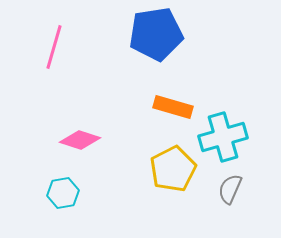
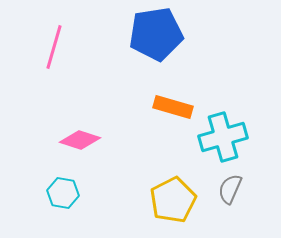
yellow pentagon: moved 31 px down
cyan hexagon: rotated 20 degrees clockwise
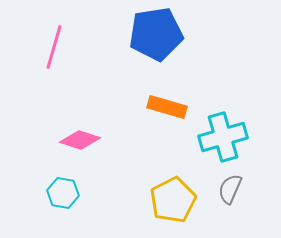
orange rectangle: moved 6 px left
